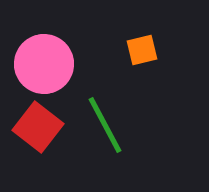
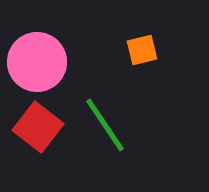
pink circle: moved 7 px left, 2 px up
green line: rotated 6 degrees counterclockwise
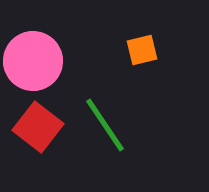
pink circle: moved 4 px left, 1 px up
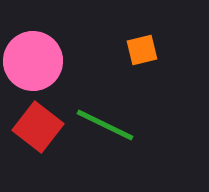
green line: rotated 30 degrees counterclockwise
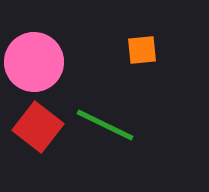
orange square: rotated 8 degrees clockwise
pink circle: moved 1 px right, 1 px down
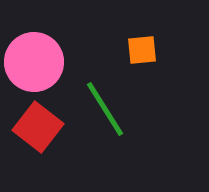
green line: moved 16 px up; rotated 32 degrees clockwise
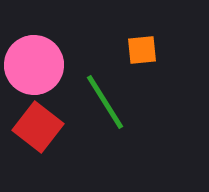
pink circle: moved 3 px down
green line: moved 7 px up
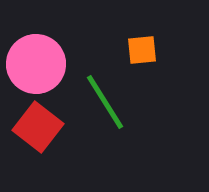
pink circle: moved 2 px right, 1 px up
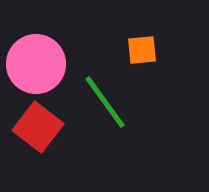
green line: rotated 4 degrees counterclockwise
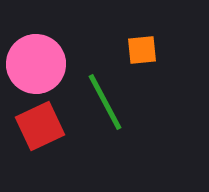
green line: rotated 8 degrees clockwise
red square: moved 2 px right, 1 px up; rotated 27 degrees clockwise
